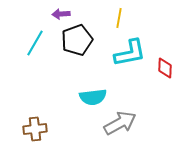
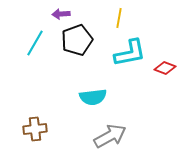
red diamond: rotated 70 degrees counterclockwise
gray arrow: moved 10 px left, 13 px down
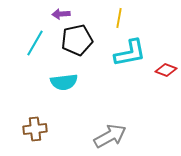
black pentagon: rotated 8 degrees clockwise
red diamond: moved 1 px right, 2 px down
cyan semicircle: moved 29 px left, 15 px up
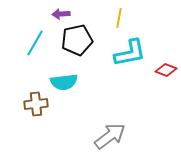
brown cross: moved 1 px right, 25 px up
gray arrow: rotated 8 degrees counterclockwise
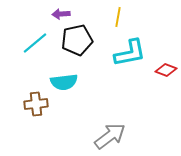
yellow line: moved 1 px left, 1 px up
cyan line: rotated 20 degrees clockwise
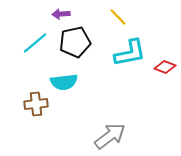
yellow line: rotated 54 degrees counterclockwise
black pentagon: moved 2 px left, 2 px down
red diamond: moved 1 px left, 3 px up
